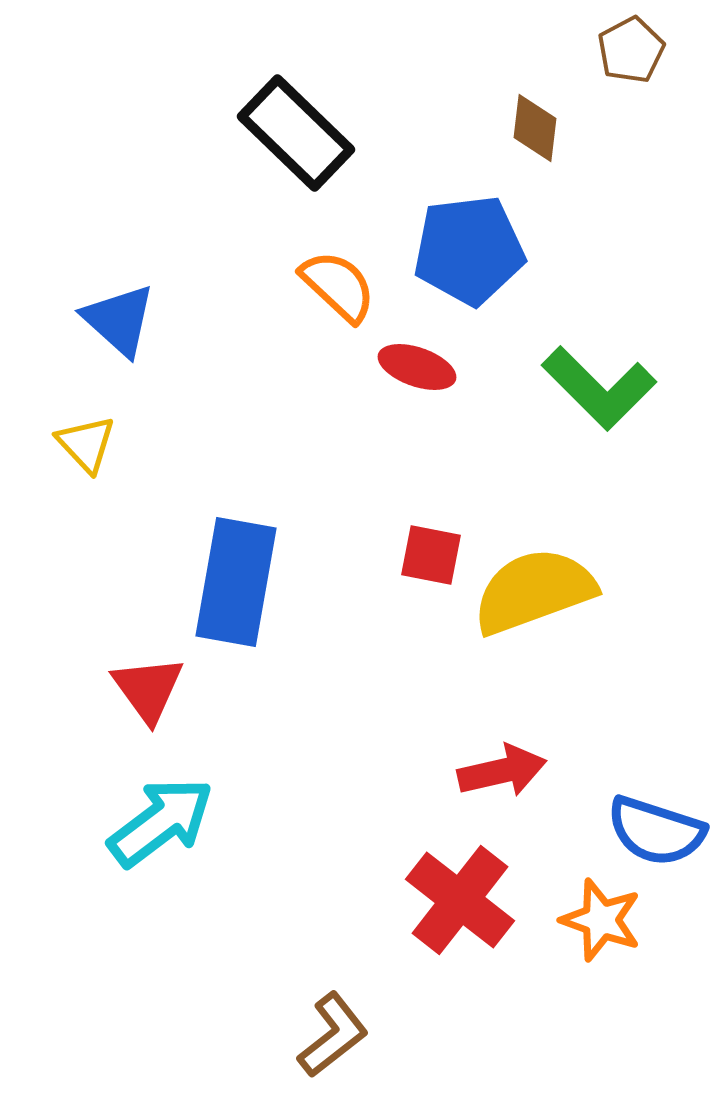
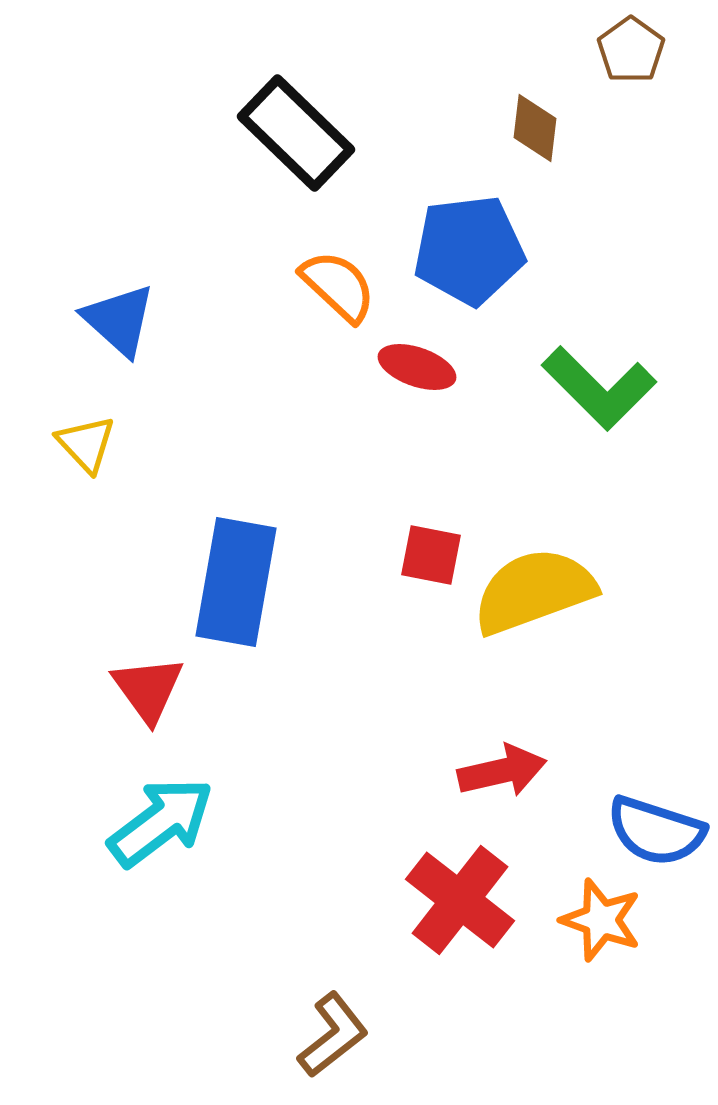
brown pentagon: rotated 8 degrees counterclockwise
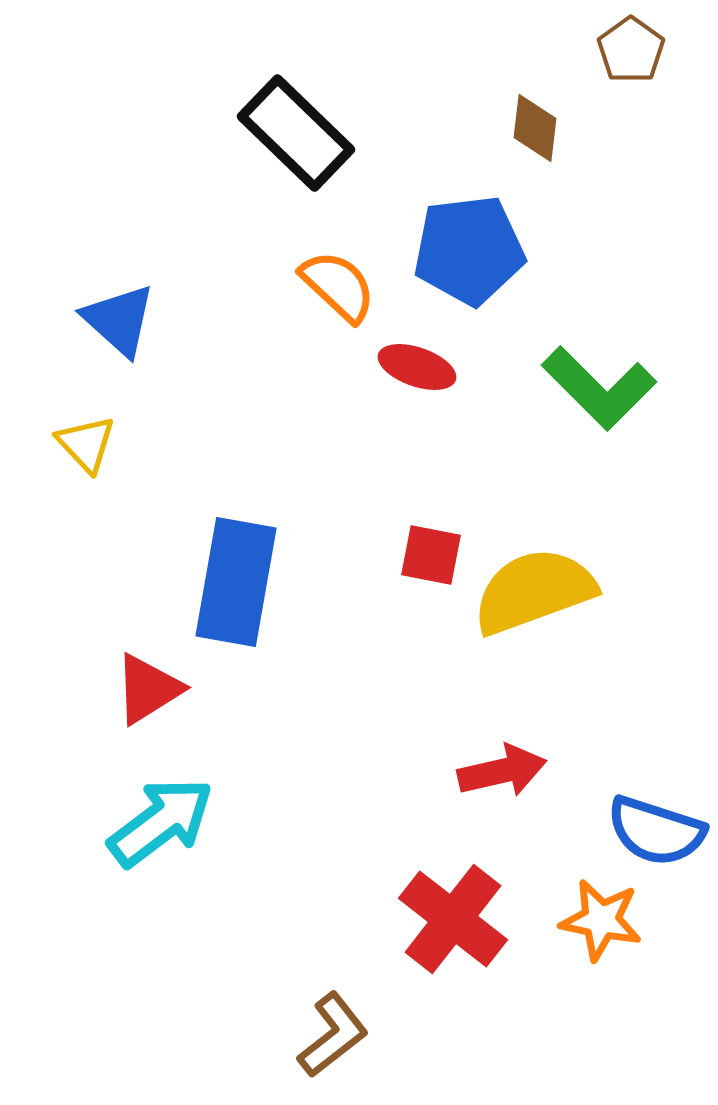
red triangle: rotated 34 degrees clockwise
red cross: moved 7 px left, 19 px down
orange star: rotated 8 degrees counterclockwise
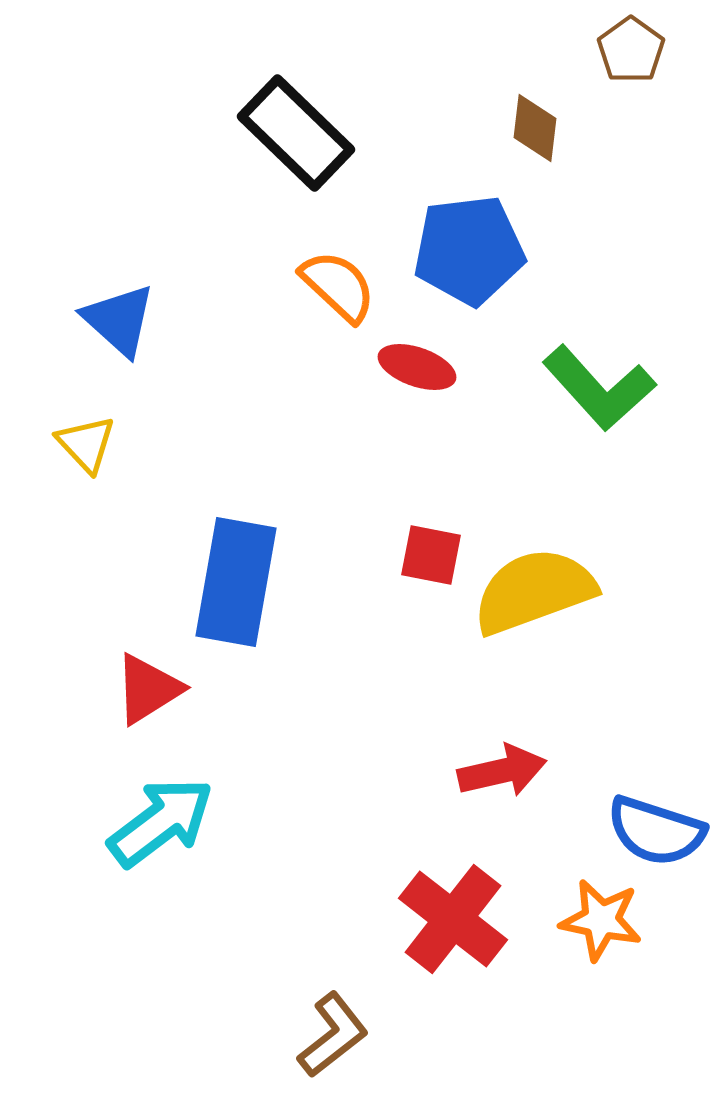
green L-shape: rotated 3 degrees clockwise
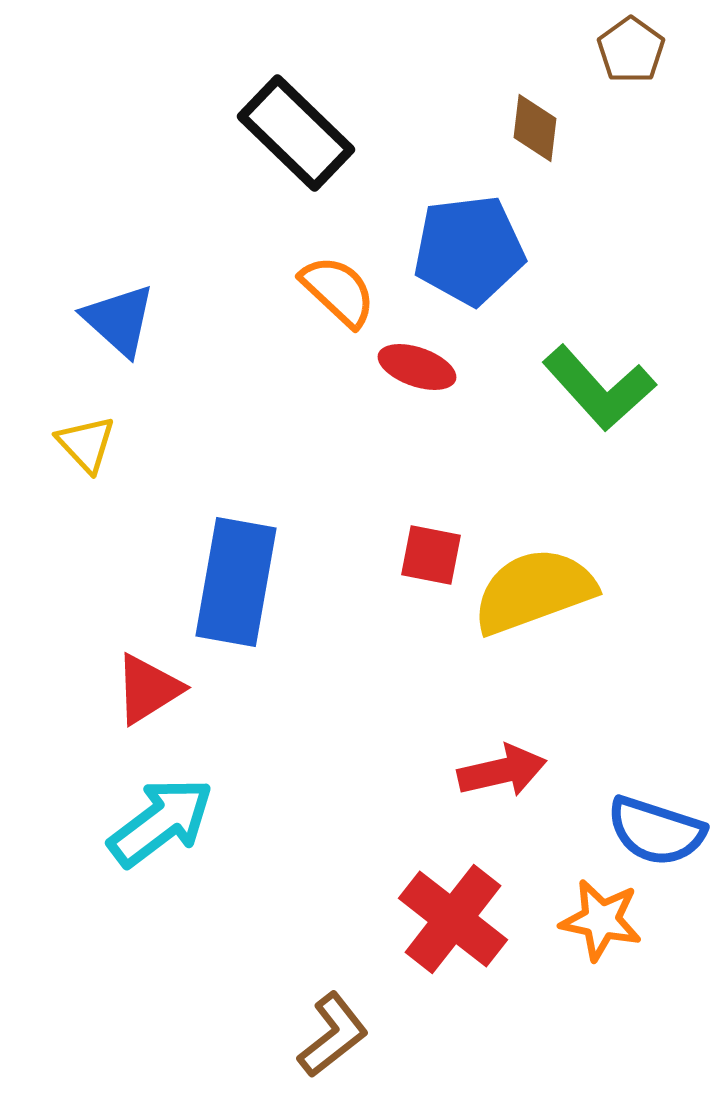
orange semicircle: moved 5 px down
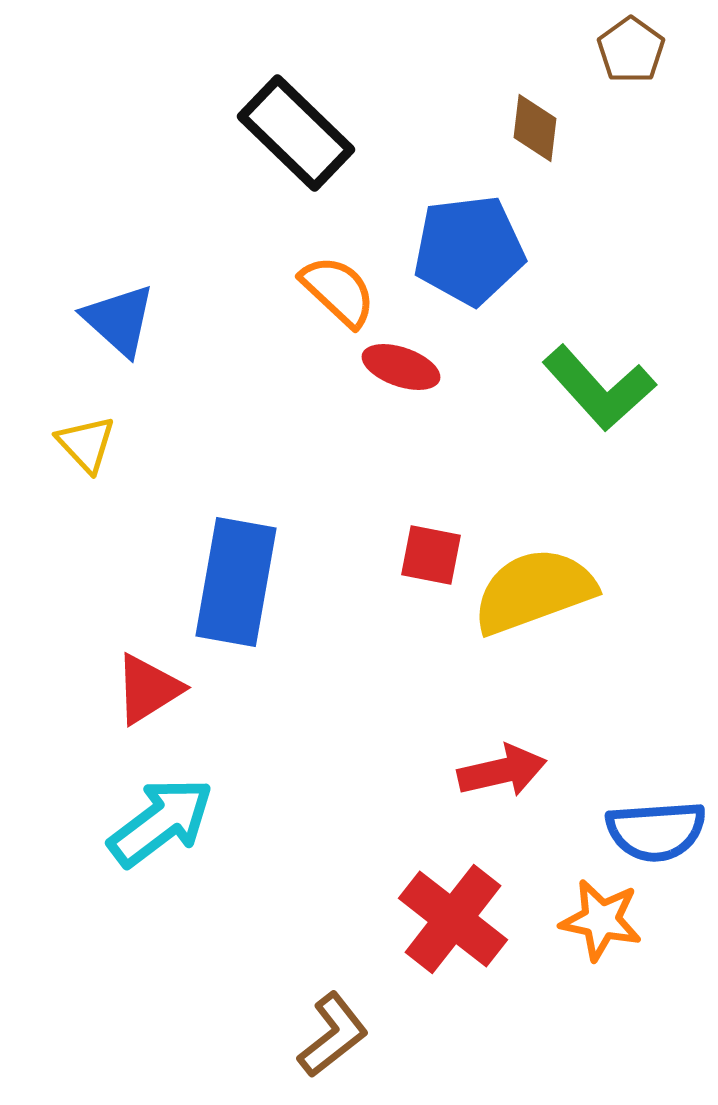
red ellipse: moved 16 px left
blue semicircle: rotated 22 degrees counterclockwise
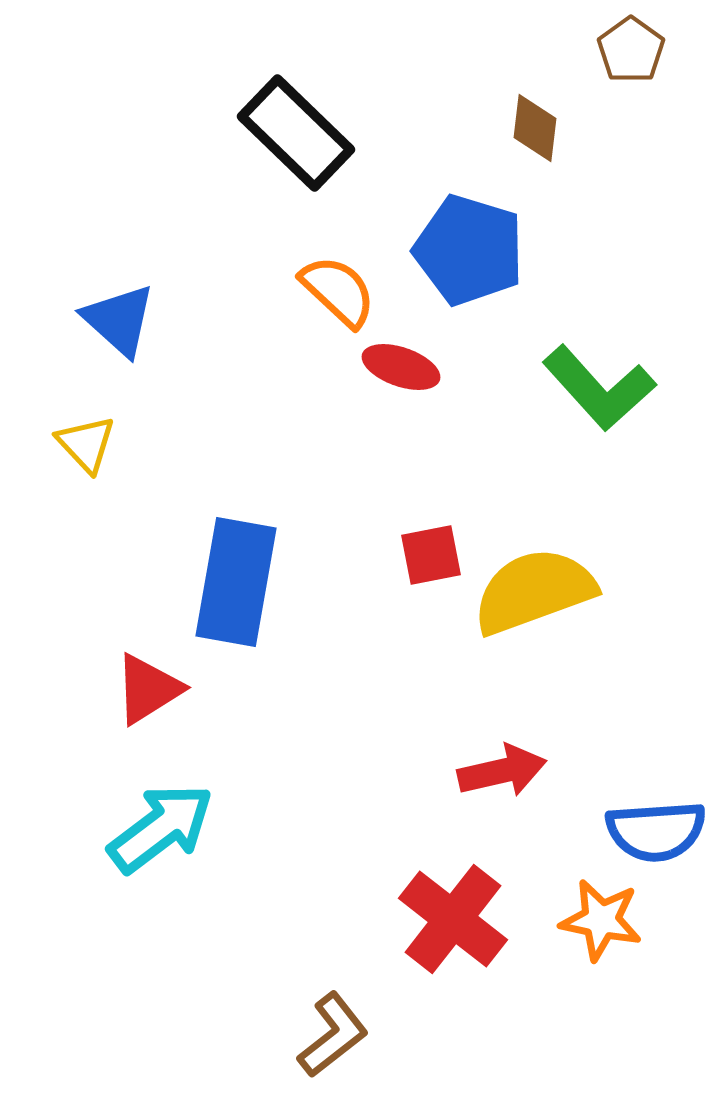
blue pentagon: rotated 24 degrees clockwise
red square: rotated 22 degrees counterclockwise
cyan arrow: moved 6 px down
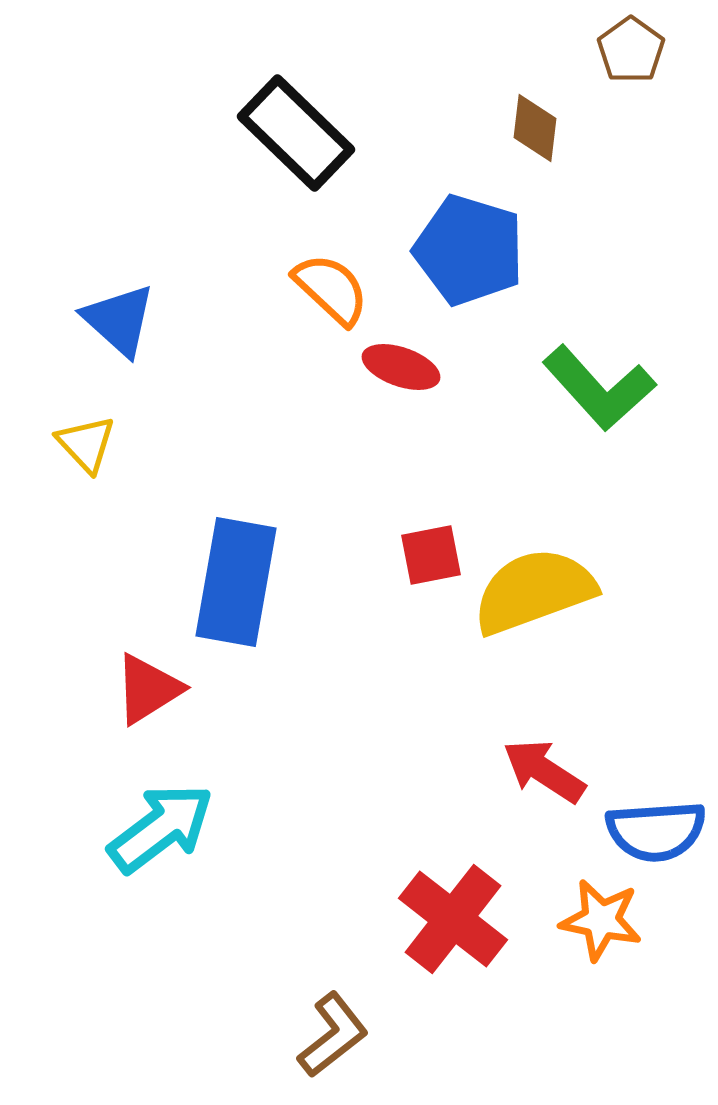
orange semicircle: moved 7 px left, 2 px up
red arrow: moved 42 px right; rotated 134 degrees counterclockwise
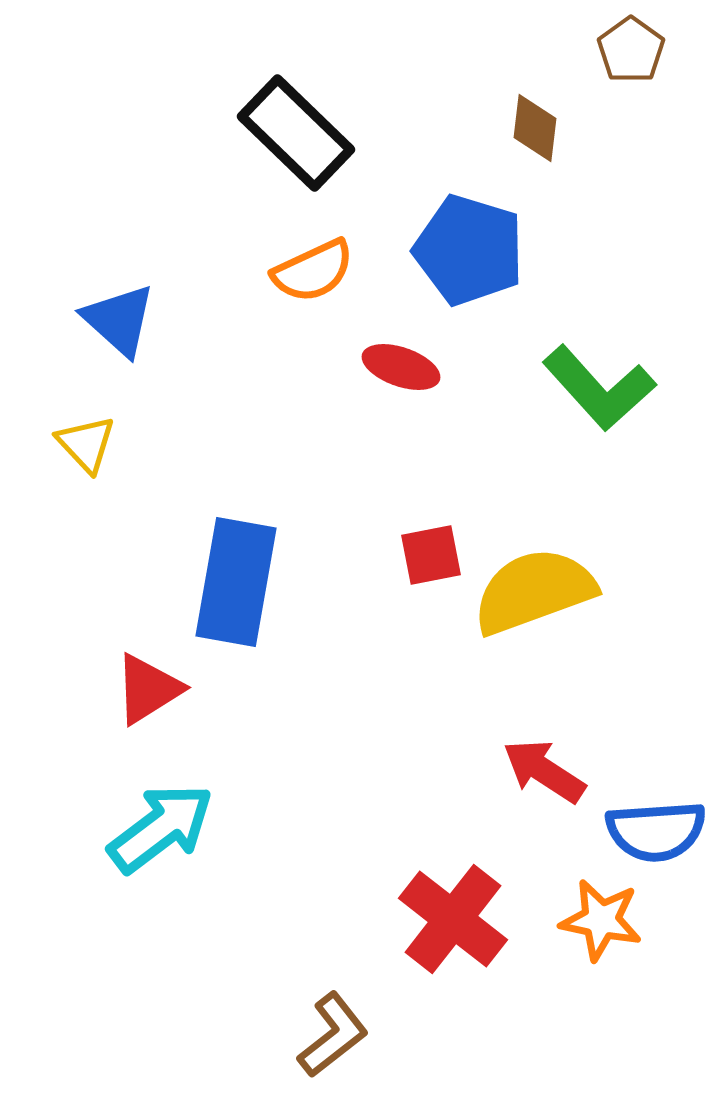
orange semicircle: moved 18 px left, 18 px up; rotated 112 degrees clockwise
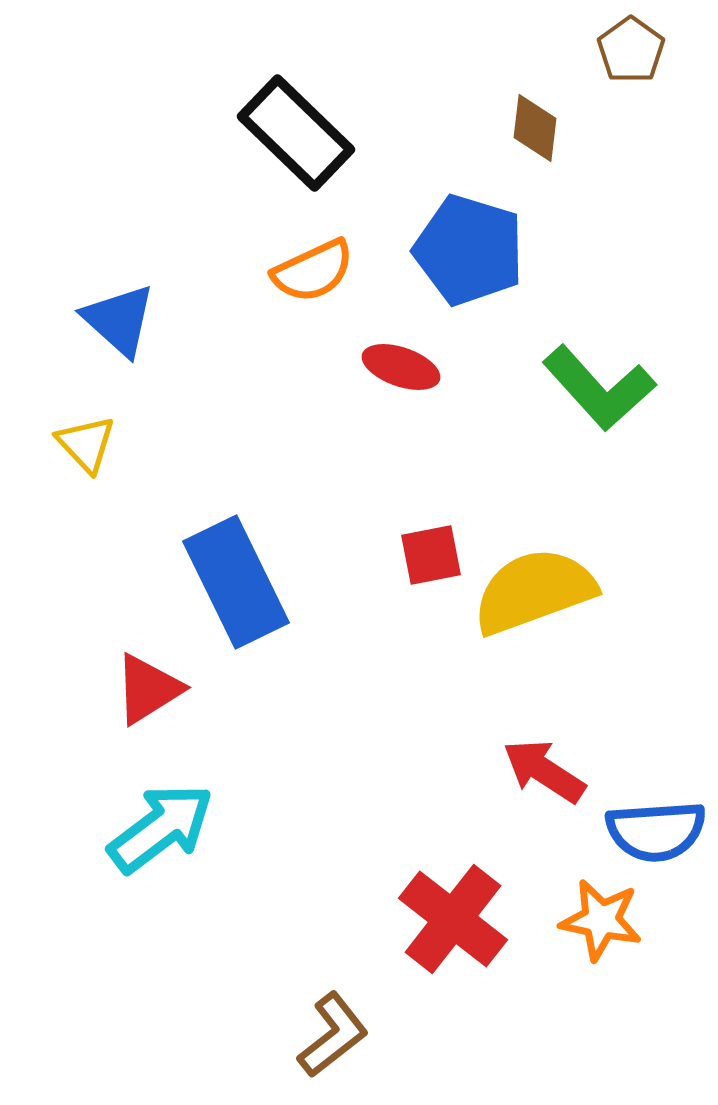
blue rectangle: rotated 36 degrees counterclockwise
